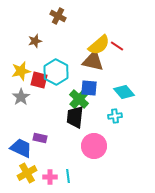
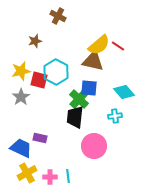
red line: moved 1 px right
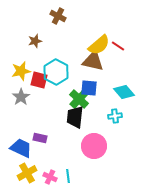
pink cross: rotated 24 degrees clockwise
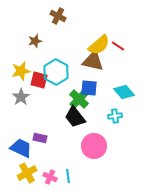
black trapezoid: rotated 45 degrees counterclockwise
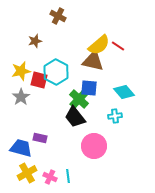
blue trapezoid: rotated 10 degrees counterclockwise
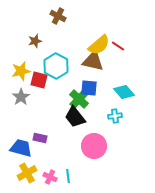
cyan hexagon: moved 6 px up
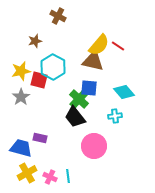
yellow semicircle: rotated 10 degrees counterclockwise
cyan hexagon: moved 3 px left, 1 px down
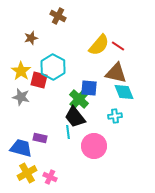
brown star: moved 4 px left, 3 px up
brown triangle: moved 23 px right, 12 px down
yellow star: rotated 24 degrees counterclockwise
cyan diamond: rotated 20 degrees clockwise
gray star: rotated 24 degrees counterclockwise
cyan line: moved 44 px up
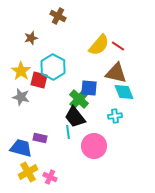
yellow cross: moved 1 px right, 1 px up
